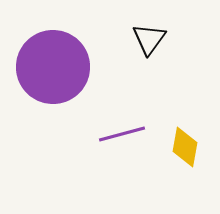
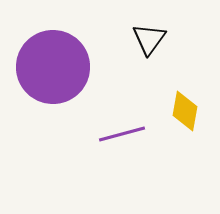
yellow diamond: moved 36 px up
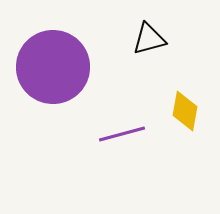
black triangle: rotated 39 degrees clockwise
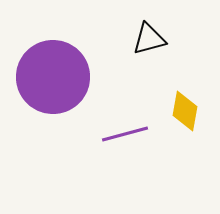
purple circle: moved 10 px down
purple line: moved 3 px right
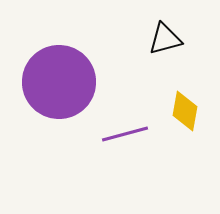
black triangle: moved 16 px right
purple circle: moved 6 px right, 5 px down
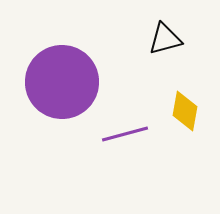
purple circle: moved 3 px right
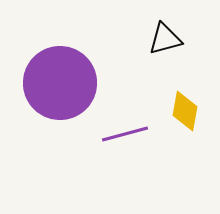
purple circle: moved 2 px left, 1 px down
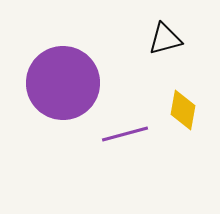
purple circle: moved 3 px right
yellow diamond: moved 2 px left, 1 px up
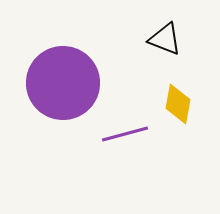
black triangle: rotated 36 degrees clockwise
yellow diamond: moved 5 px left, 6 px up
